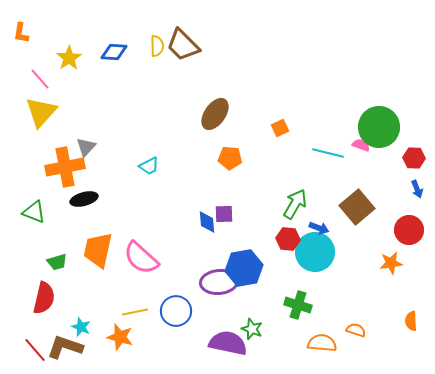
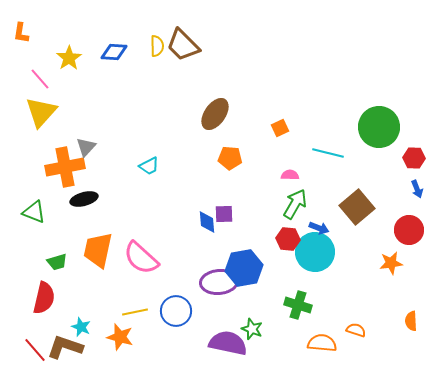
pink semicircle at (361, 145): moved 71 px left, 30 px down; rotated 18 degrees counterclockwise
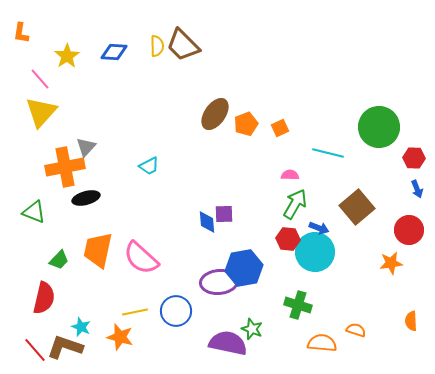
yellow star at (69, 58): moved 2 px left, 2 px up
orange pentagon at (230, 158): moved 16 px right, 34 px up; rotated 25 degrees counterclockwise
black ellipse at (84, 199): moved 2 px right, 1 px up
green trapezoid at (57, 262): moved 2 px right, 2 px up; rotated 30 degrees counterclockwise
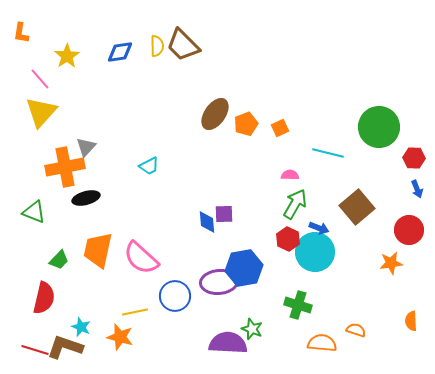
blue diamond at (114, 52): moved 6 px right; rotated 12 degrees counterclockwise
red hexagon at (288, 239): rotated 20 degrees clockwise
blue circle at (176, 311): moved 1 px left, 15 px up
purple semicircle at (228, 343): rotated 9 degrees counterclockwise
red line at (35, 350): rotated 32 degrees counterclockwise
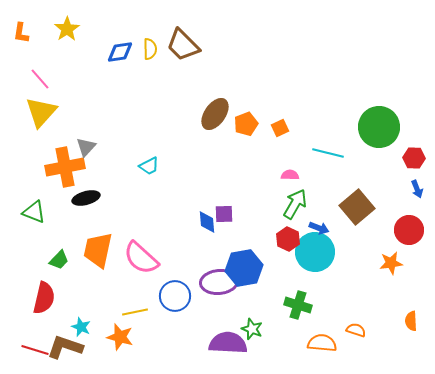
yellow semicircle at (157, 46): moved 7 px left, 3 px down
yellow star at (67, 56): moved 27 px up
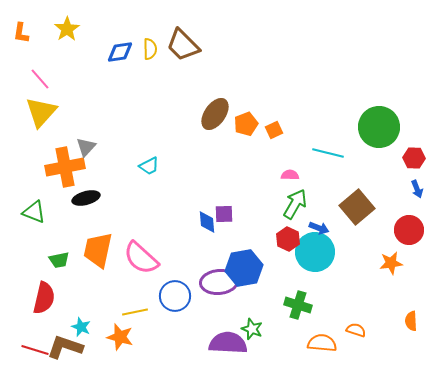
orange square at (280, 128): moved 6 px left, 2 px down
green trapezoid at (59, 260): rotated 35 degrees clockwise
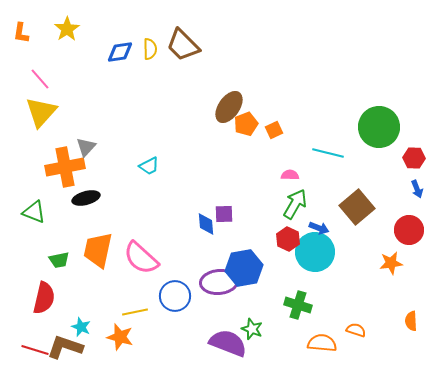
brown ellipse at (215, 114): moved 14 px right, 7 px up
blue diamond at (207, 222): moved 1 px left, 2 px down
purple semicircle at (228, 343): rotated 18 degrees clockwise
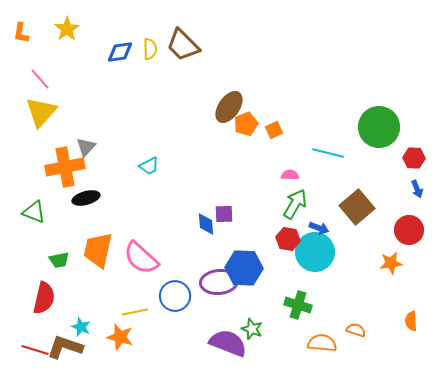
red hexagon at (288, 239): rotated 15 degrees counterclockwise
blue hexagon at (244, 268): rotated 12 degrees clockwise
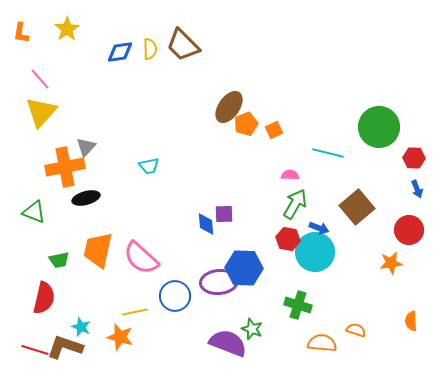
cyan trapezoid at (149, 166): rotated 15 degrees clockwise
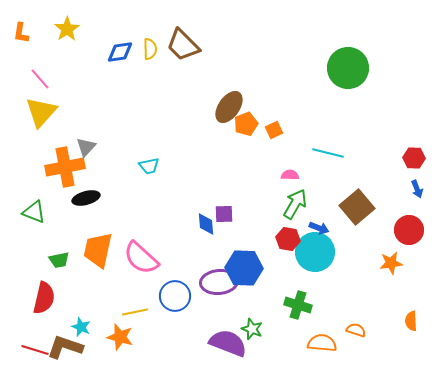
green circle at (379, 127): moved 31 px left, 59 px up
